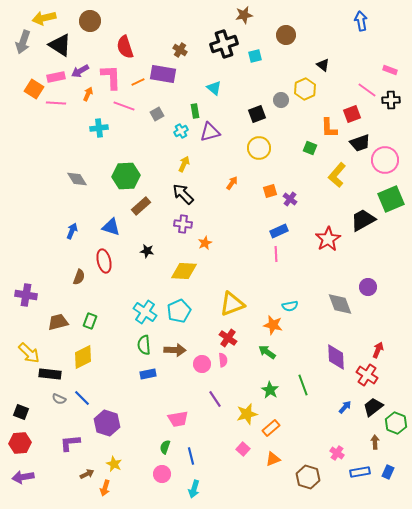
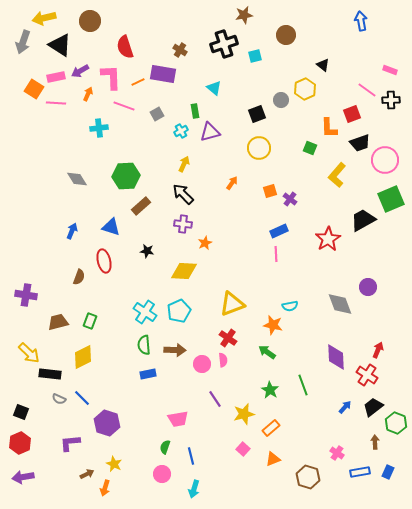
yellow star at (247, 414): moved 3 px left
red hexagon at (20, 443): rotated 20 degrees counterclockwise
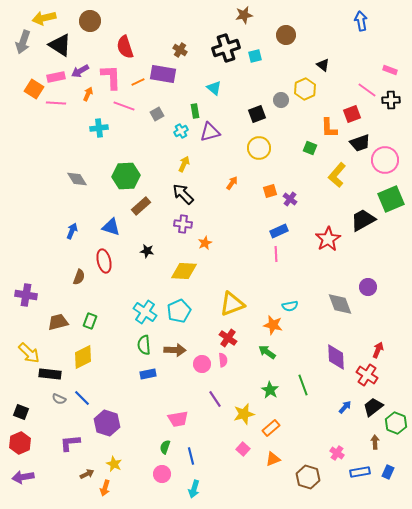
black cross at (224, 44): moved 2 px right, 4 px down
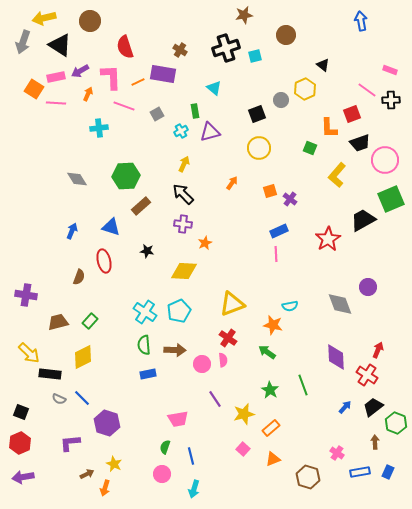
green rectangle at (90, 321): rotated 21 degrees clockwise
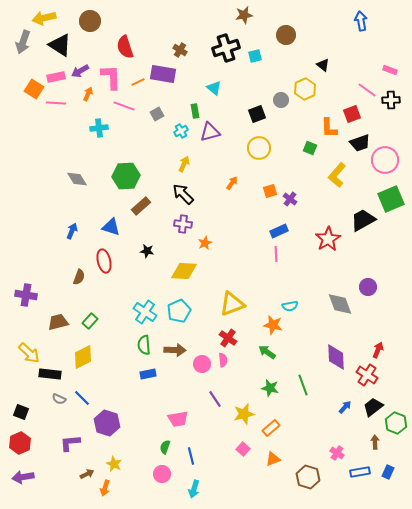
green star at (270, 390): moved 2 px up; rotated 18 degrees counterclockwise
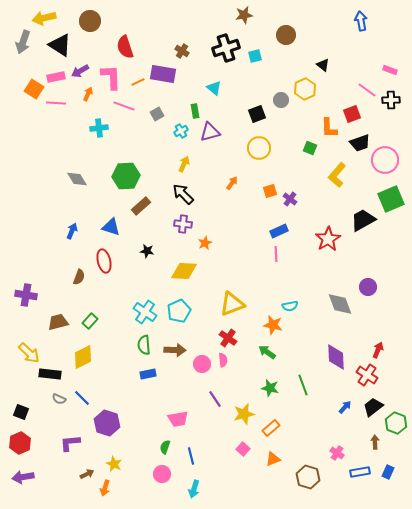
brown cross at (180, 50): moved 2 px right, 1 px down
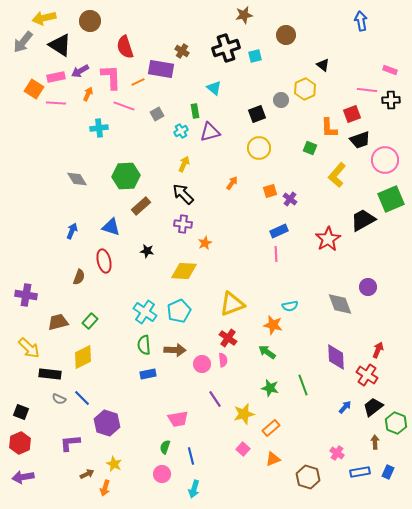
gray arrow at (23, 42): rotated 20 degrees clockwise
purple rectangle at (163, 74): moved 2 px left, 5 px up
pink line at (367, 90): rotated 30 degrees counterclockwise
black trapezoid at (360, 143): moved 3 px up
yellow arrow at (29, 353): moved 5 px up
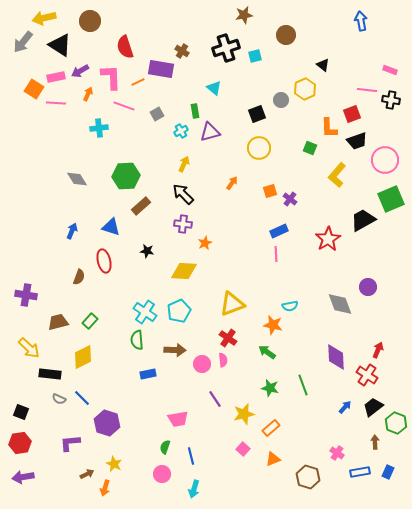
black cross at (391, 100): rotated 12 degrees clockwise
black trapezoid at (360, 140): moved 3 px left, 1 px down
green semicircle at (144, 345): moved 7 px left, 5 px up
red hexagon at (20, 443): rotated 15 degrees clockwise
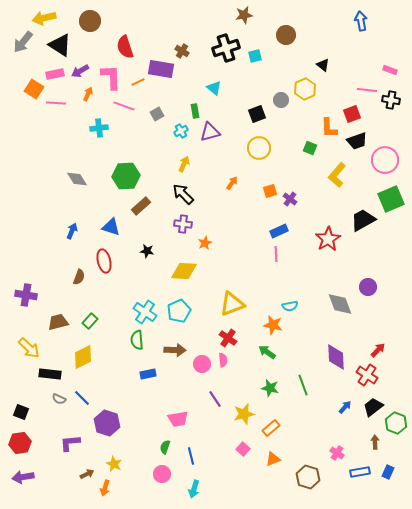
pink rectangle at (56, 77): moved 1 px left, 3 px up
red arrow at (378, 350): rotated 21 degrees clockwise
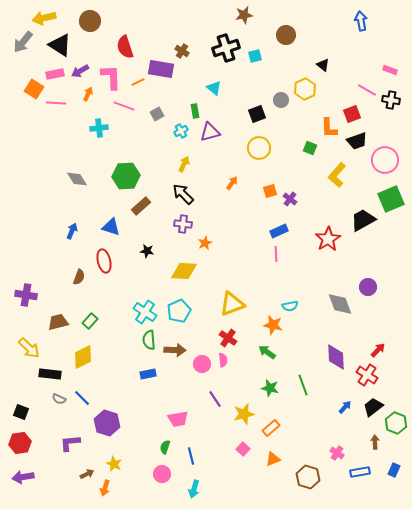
pink line at (367, 90): rotated 24 degrees clockwise
green semicircle at (137, 340): moved 12 px right
blue rectangle at (388, 472): moved 6 px right, 2 px up
